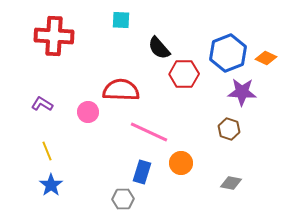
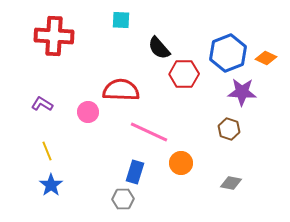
blue rectangle: moved 7 px left
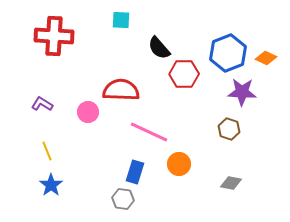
orange circle: moved 2 px left, 1 px down
gray hexagon: rotated 10 degrees clockwise
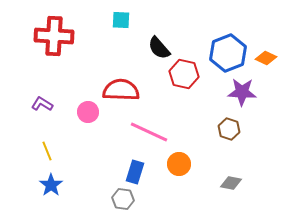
red hexagon: rotated 12 degrees clockwise
